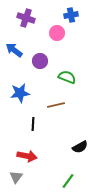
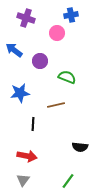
black semicircle: rotated 35 degrees clockwise
gray triangle: moved 7 px right, 3 px down
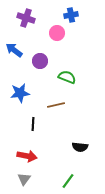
gray triangle: moved 1 px right, 1 px up
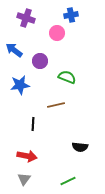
blue star: moved 8 px up
green line: rotated 28 degrees clockwise
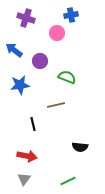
black line: rotated 16 degrees counterclockwise
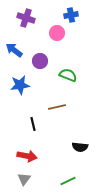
green semicircle: moved 1 px right, 2 px up
brown line: moved 1 px right, 2 px down
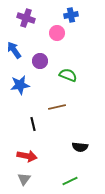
blue arrow: rotated 18 degrees clockwise
green line: moved 2 px right
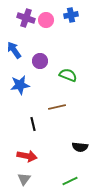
pink circle: moved 11 px left, 13 px up
